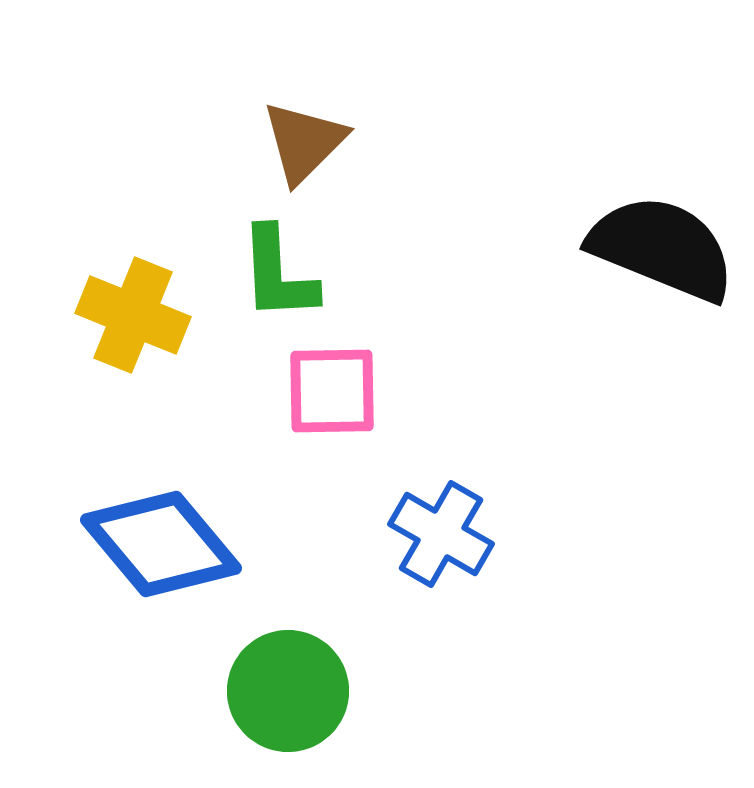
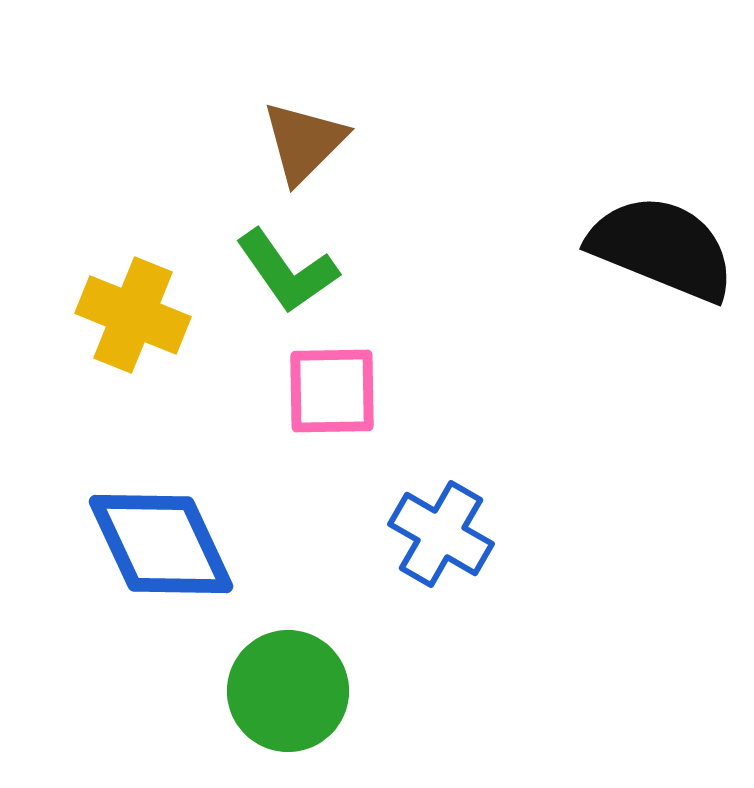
green L-shape: moved 9 px right, 3 px up; rotated 32 degrees counterclockwise
blue diamond: rotated 15 degrees clockwise
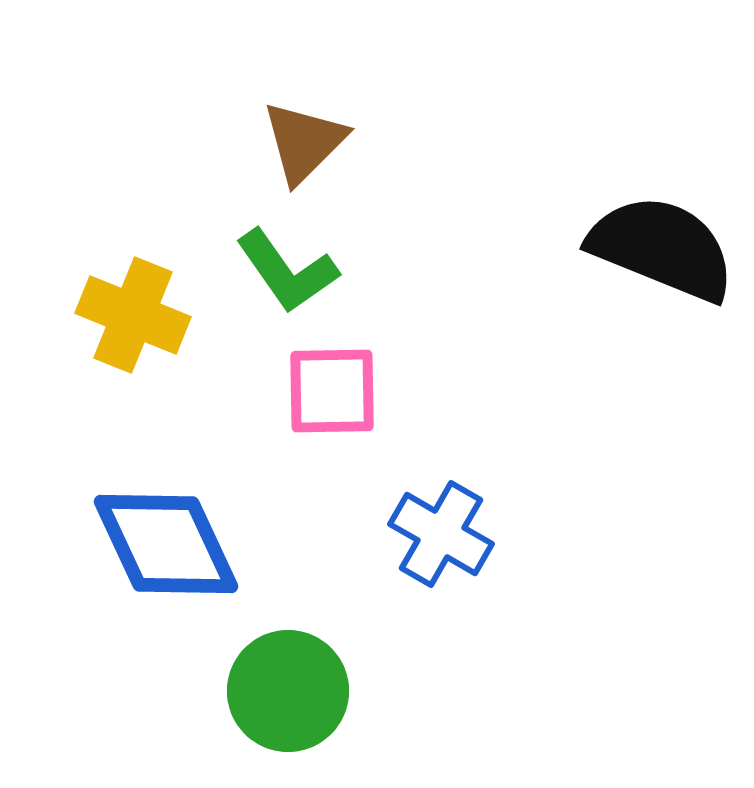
blue diamond: moved 5 px right
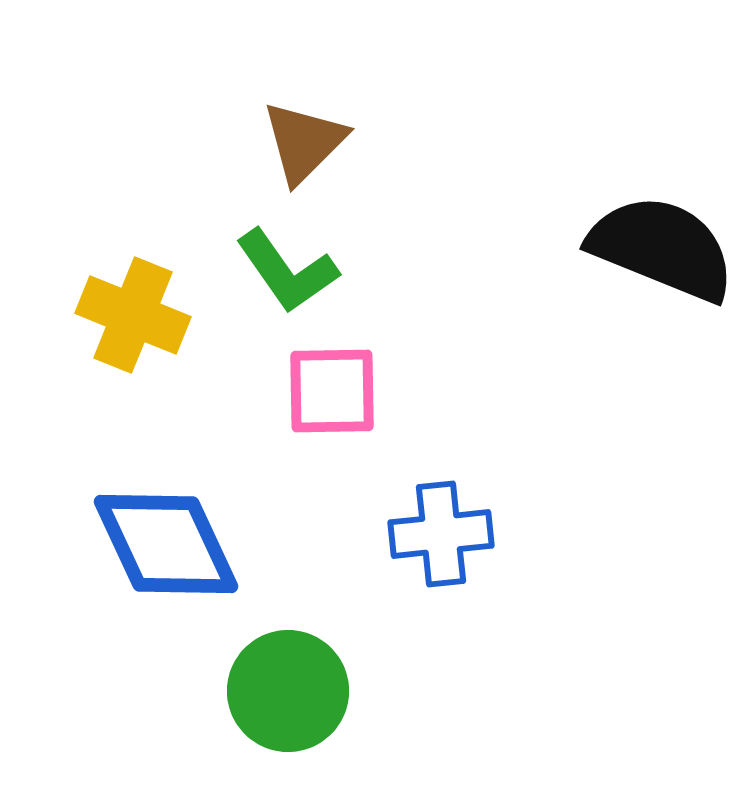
blue cross: rotated 36 degrees counterclockwise
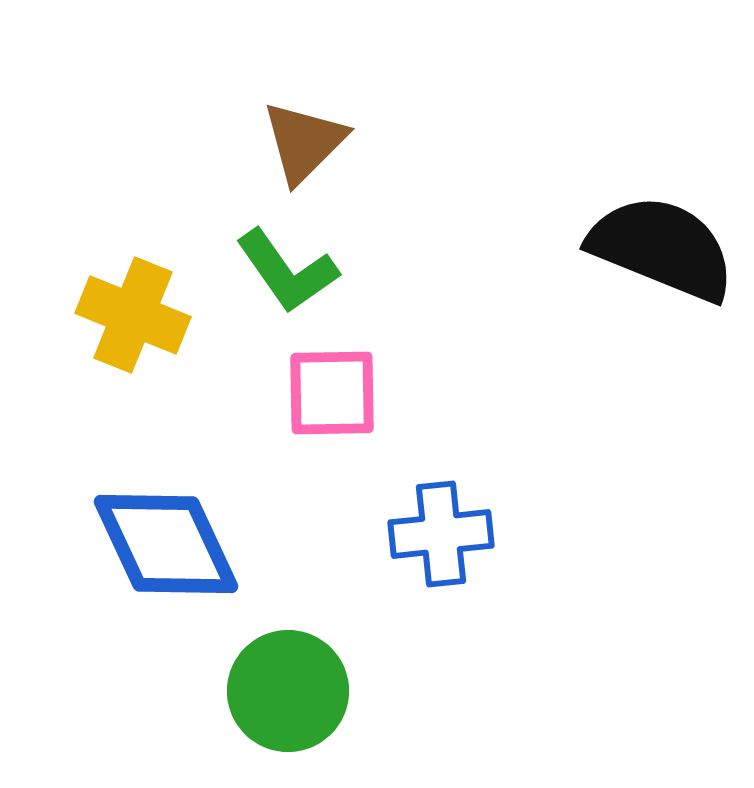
pink square: moved 2 px down
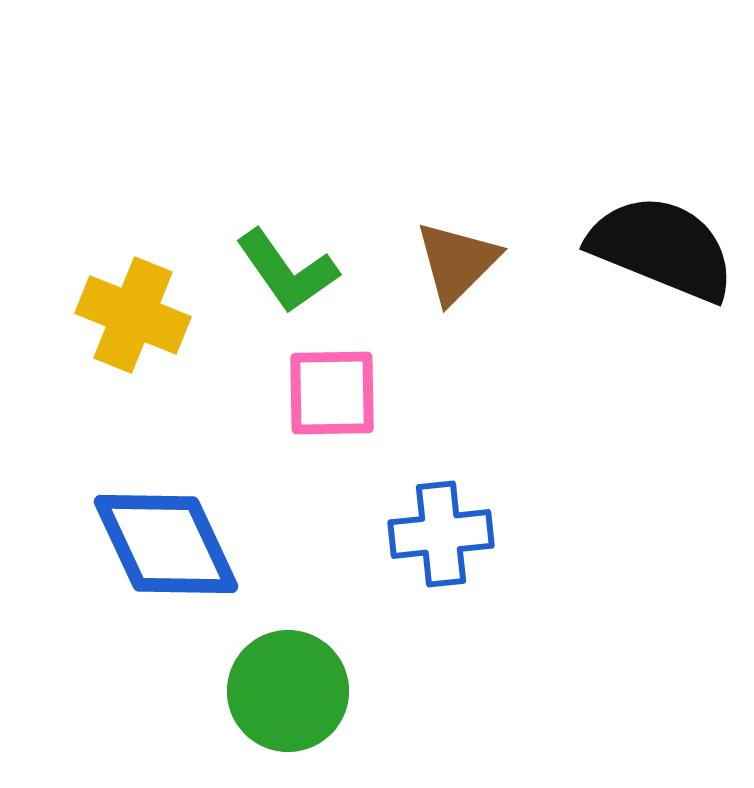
brown triangle: moved 153 px right, 120 px down
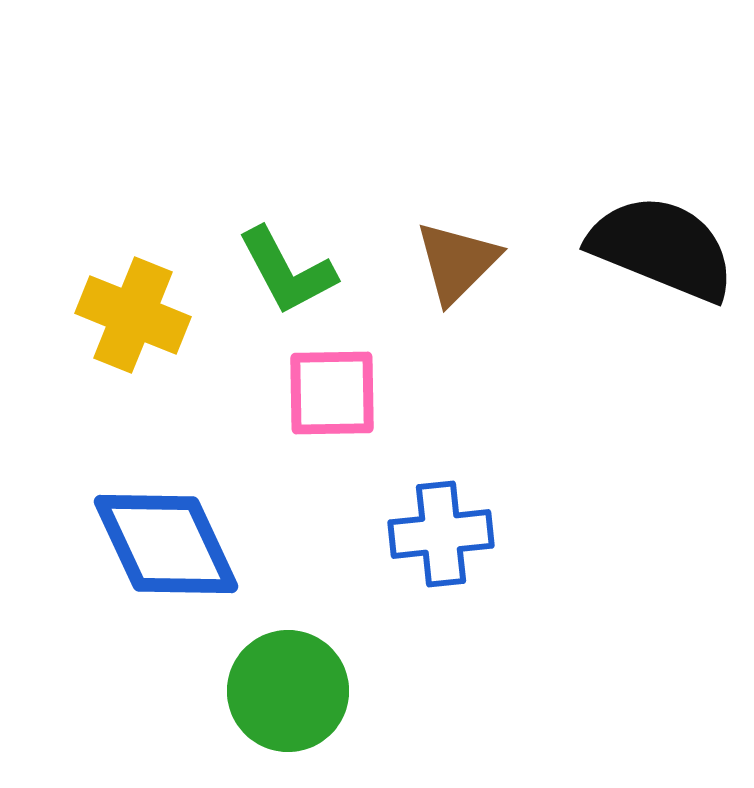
green L-shape: rotated 7 degrees clockwise
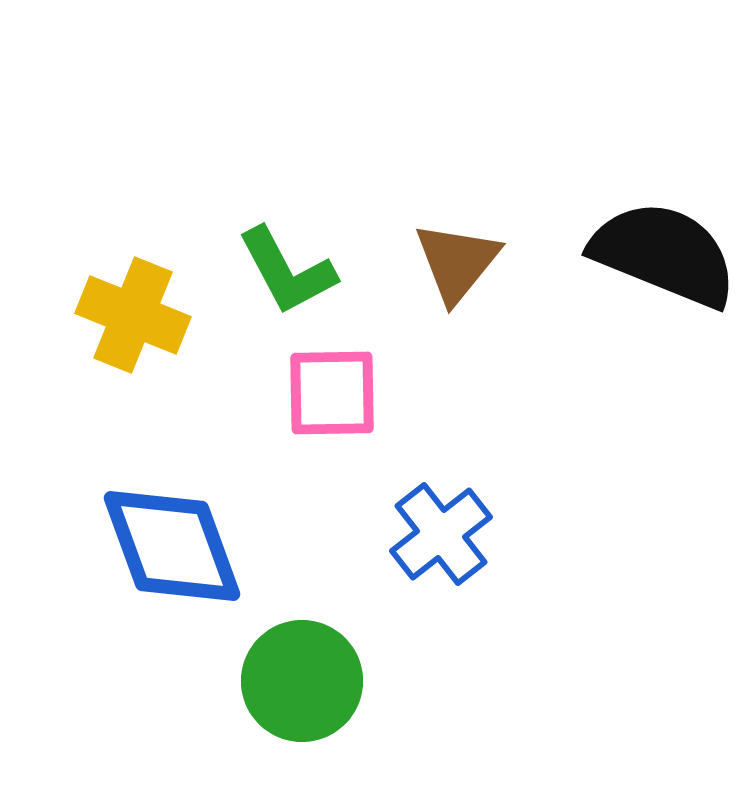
black semicircle: moved 2 px right, 6 px down
brown triangle: rotated 6 degrees counterclockwise
blue cross: rotated 32 degrees counterclockwise
blue diamond: moved 6 px right, 2 px down; rotated 5 degrees clockwise
green circle: moved 14 px right, 10 px up
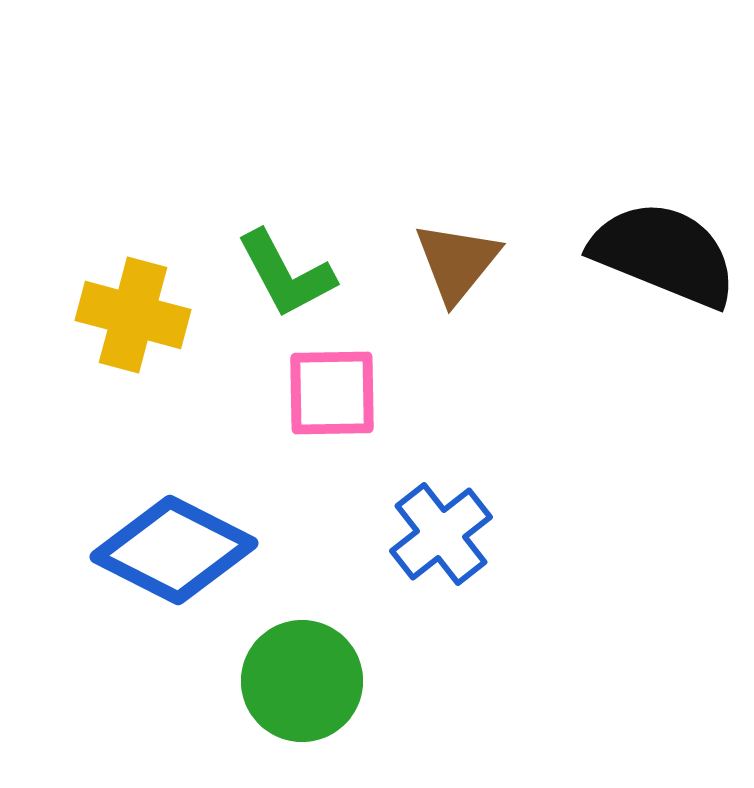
green L-shape: moved 1 px left, 3 px down
yellow cross: rotated 7 degrees counterclockwise
blue diamond: moved 2 px right, 4 px down; rotated 43 degrees counterclockwise
